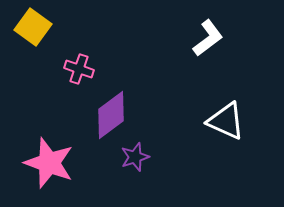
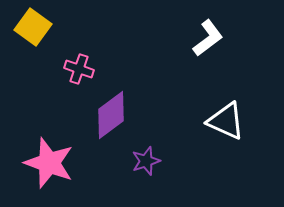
purple star: moved 11 px right, 4 px down
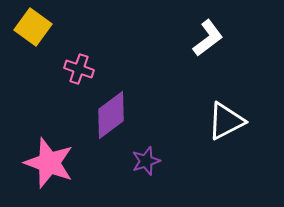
white triangle: rotated 51 degrees counterclockwise
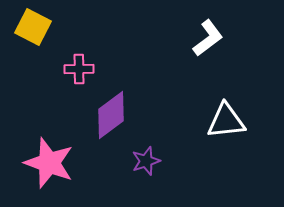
yellow square: rotated 9 degrees counterclockwise
pink cross: rotated 20 degrees counterclockwise
white triangle: rotated 21 degrees clockwise
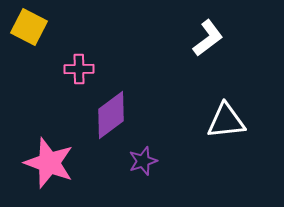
yellow square: moved 4 px left
purple star: moved 3 px left
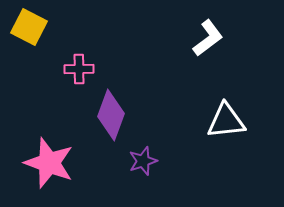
purple diamond: rotated 33 degrees counterclockwise
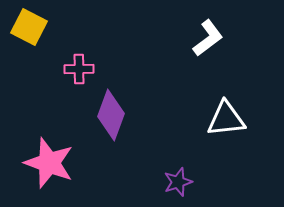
white triangle: moved 2 px up
purple star: moved 35 px right, 21 px down
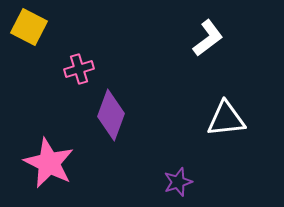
pink cross: rotated 16 degrees counterclockwise
pink star: rotated 6 degrees clockwise
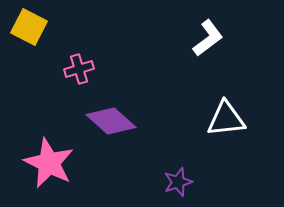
purple diamond: moved 6 px down; rotated 69 degrees counterclockwise
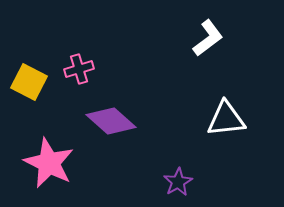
yellow square: moved 55 px down
purple star: rotated 12 degrees counterclockwise
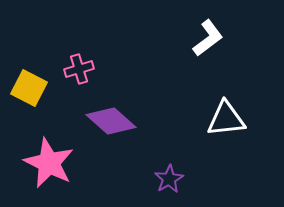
yellow square: moved 6 px down
purple star: moved 9 px left, 3 px up
